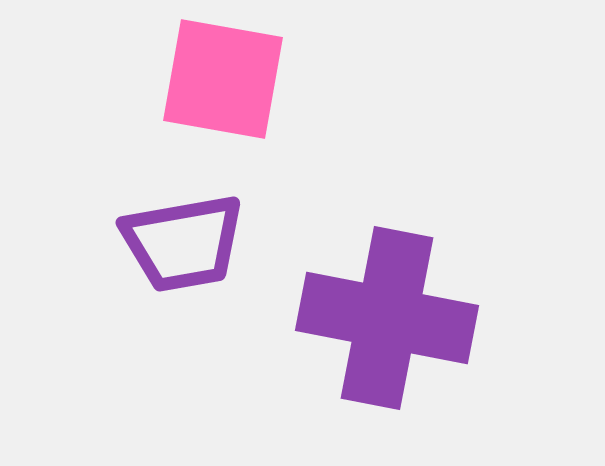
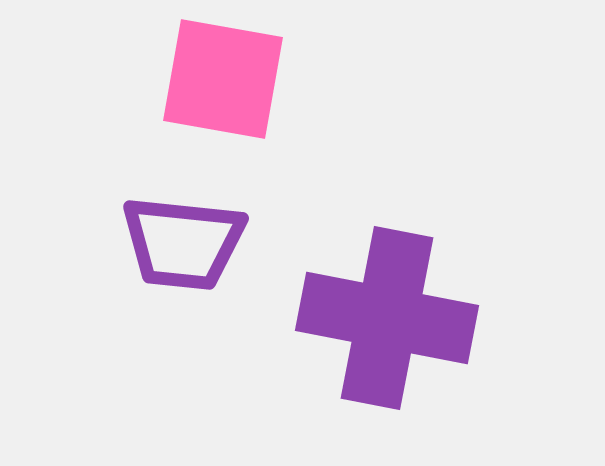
purple trapezoid: rotated 16 degrees clockwise
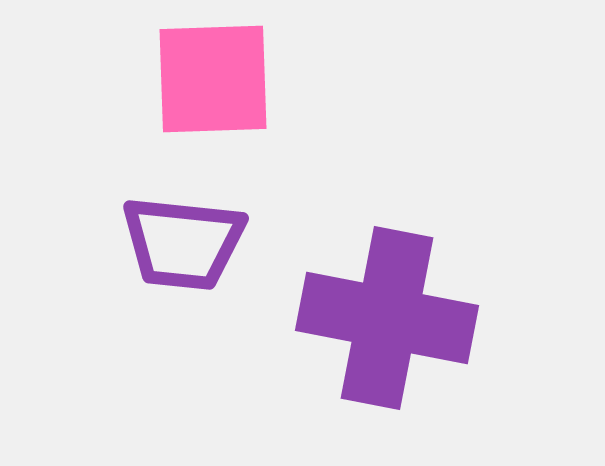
pink square: moved 10 px left; rotated 12 degrees counterclockwise
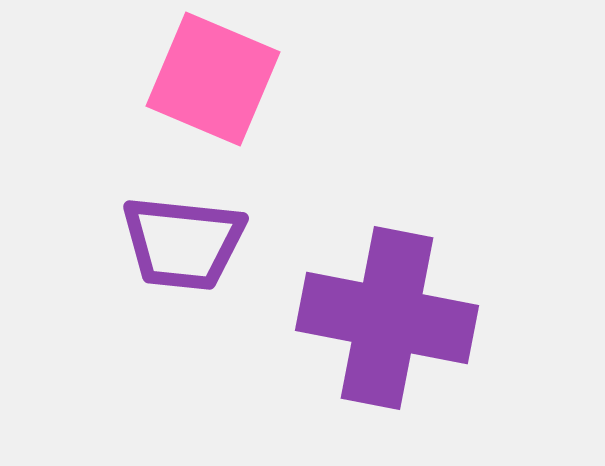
pink square: rotated 25 degrees clockwise
